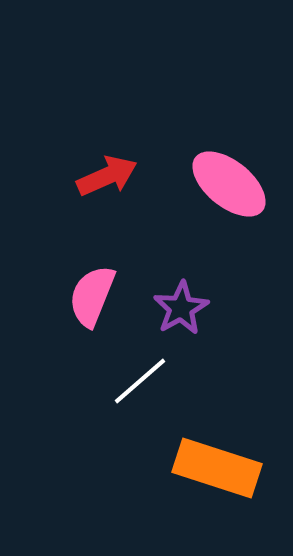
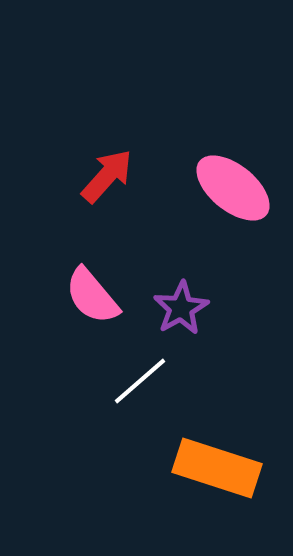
red arrow: rotated 24 degrees counterclockwise
pink ellipse: moved 4 px right, 4 px down
pink semicircle: rotated 62 degrees counterclockwise
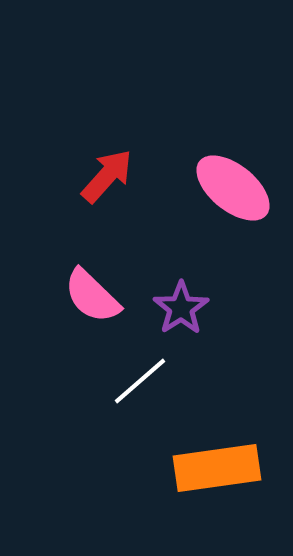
pink semicircle: rotated 6 degrees counterclockwise
purple star: rotated 4 degrees counterclockwise
orange rectangle: rotated 26 degrees counterclockwise
